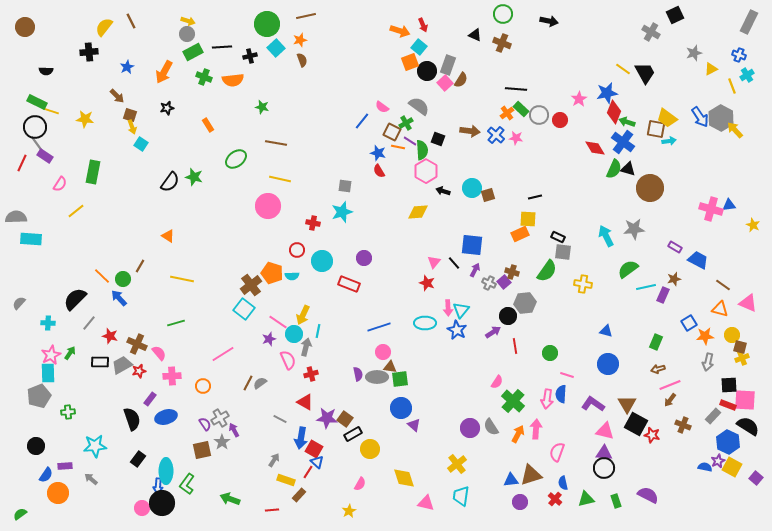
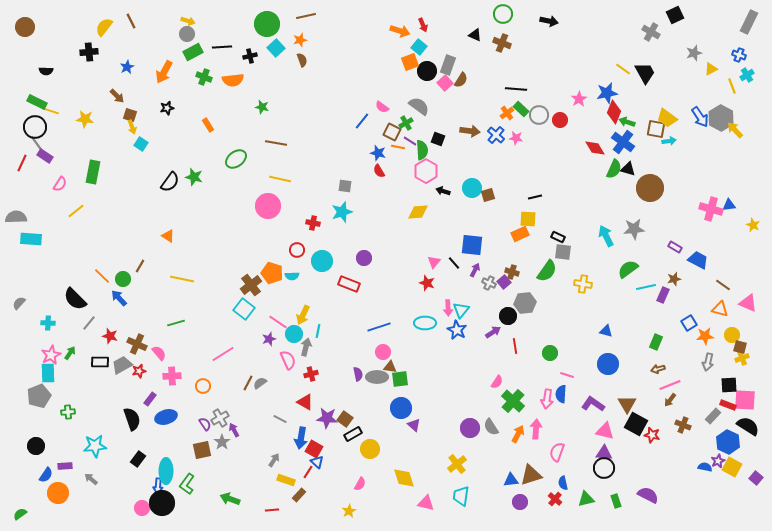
black semicircle at (75, 299): rotated 90 degrees counterclockwise
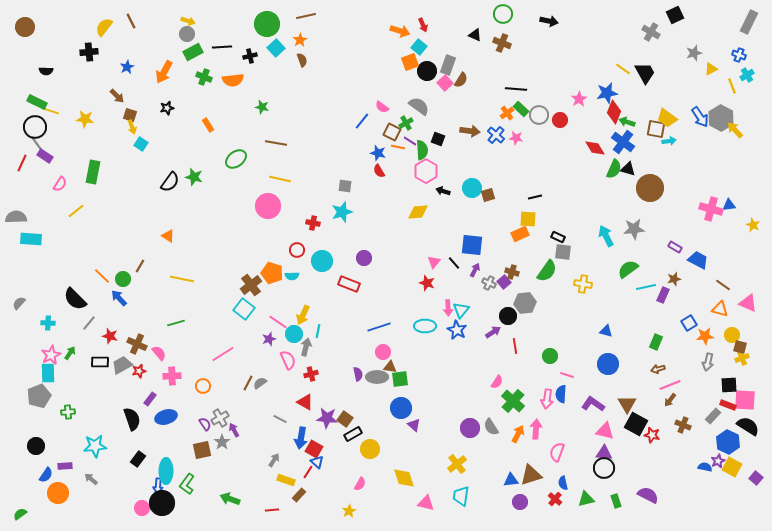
orange star at (300, 40): rotated 16 degrees counterclockwise
cyan ellipse at (425, 323): moved 3 px down
green circle at (550, 353): moved 3 px down
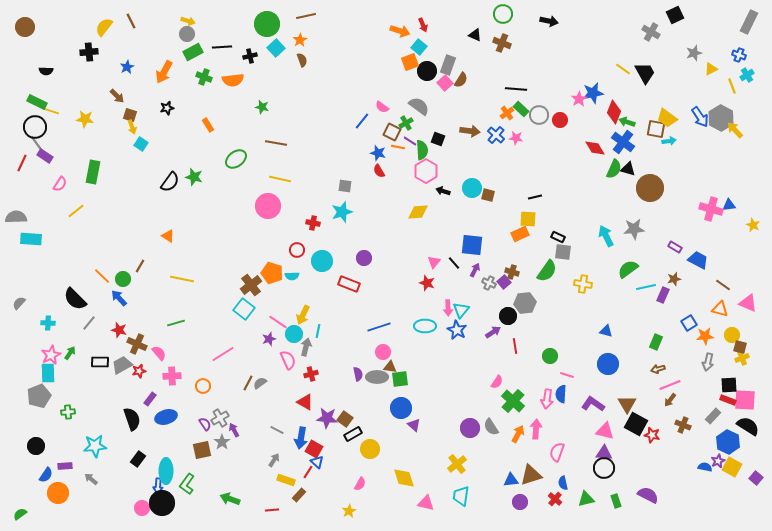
blue star at (607, 93): moved 14 px left
brown square at (488, 195): rotated 32 degrees clockwise
red star at (110, 336): moved 9 px right, 6 px up
red rectangle at (728, 405): moved 5 px up
gray line at (280, 419): moved 3 px left, 11 px down
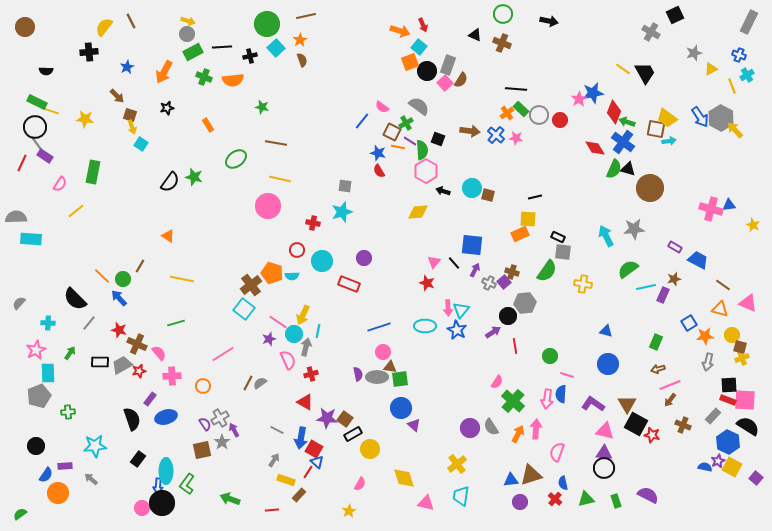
pink star at (51, 355): moved 15 px left, 5 px up
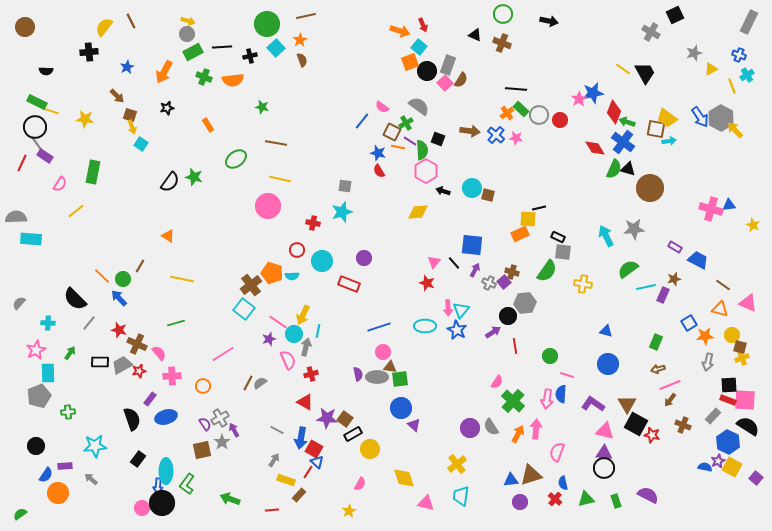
black line at (535, 197): moved 4 px right, 11 px down
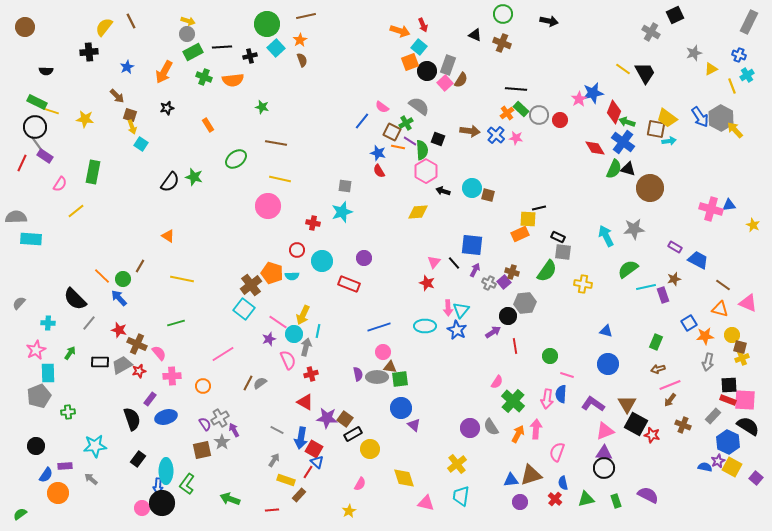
purple rectangle at (663, 295): rotated 42 degrees counterclockwise
pink triangle at (605, 431): rotated 36 degrees counterclockwise
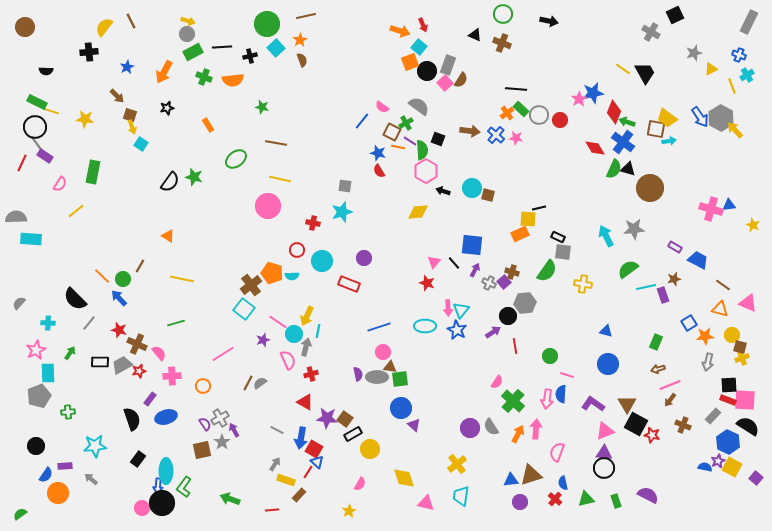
yellow arrow at (303, 315): moved 4 px right, 1 px down
purple star at (269, 339): moved 6 px left, 1 px down
gray arrow at (274, 460): moved 1 px right, 4 px down
green L-shape at (187, 484): moved 3 px left, 3 px down
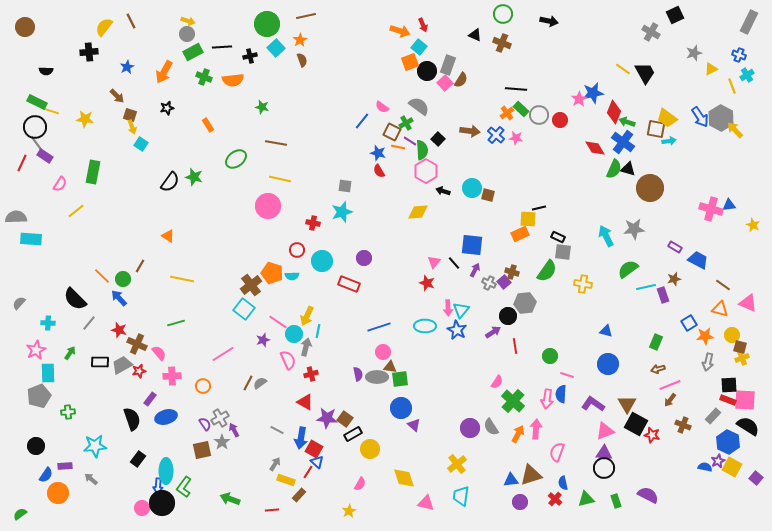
black square at (438, 139): rotated 24 degrees clockwise
